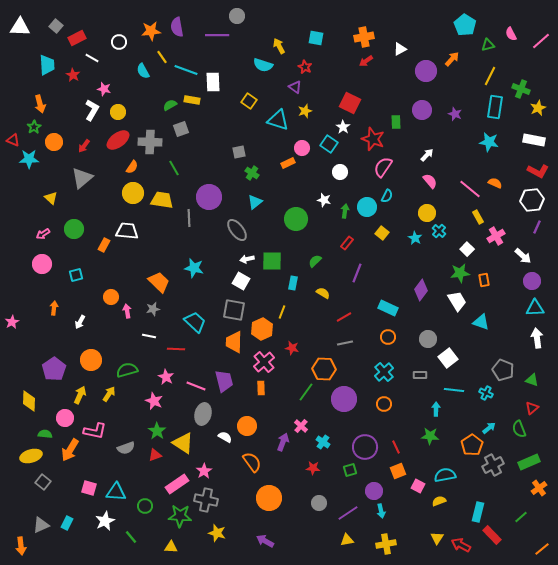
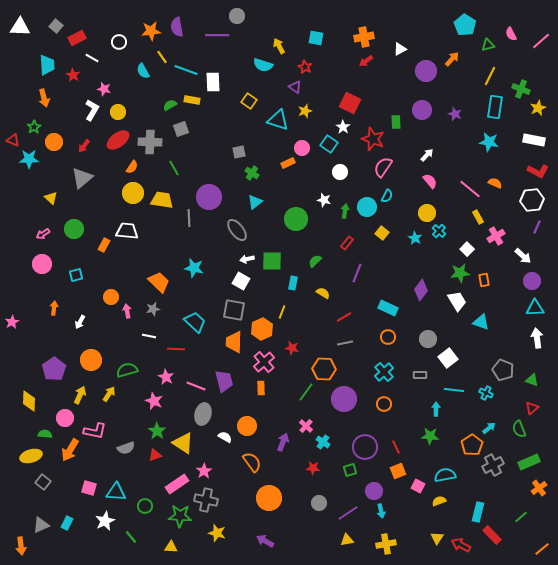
orange arrow at (40, 104): moved 4 px right, 6 px up
pink cross at (301, 426): moved 5 px right
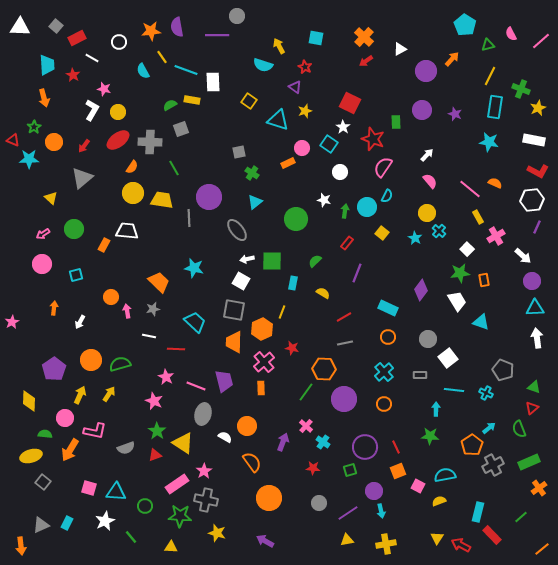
orange cross at (364, 37): rotated 36 degrees counterclockwise
green semicircle at (127, 370): moved 7 px left, 6 px up
green triangle at (532, 380): moved 2 px right, 7 px down
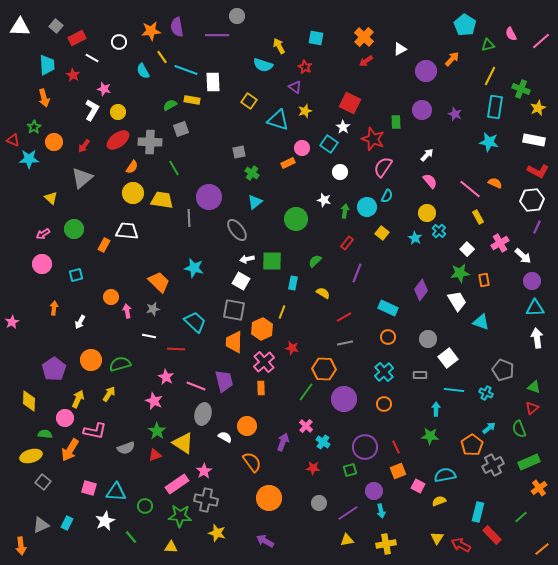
pink cross at (496, 236): moved 4 px right, 7 px down
yellow arrow at (80, 395): moved 2 px left, 4 px down
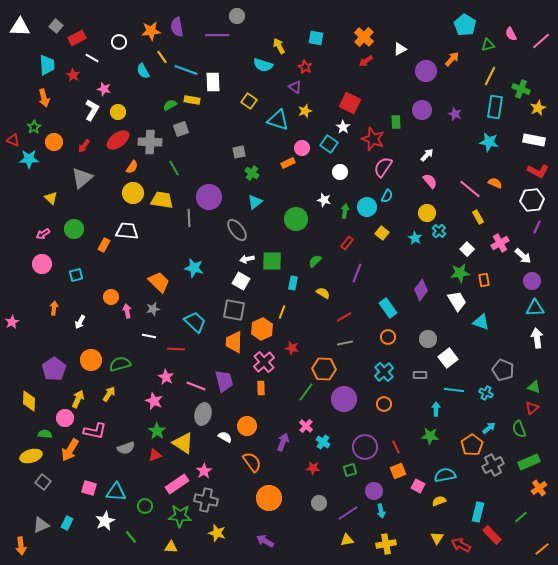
cyan rectangle at (388, 308): rotated 30 degrees clockwise
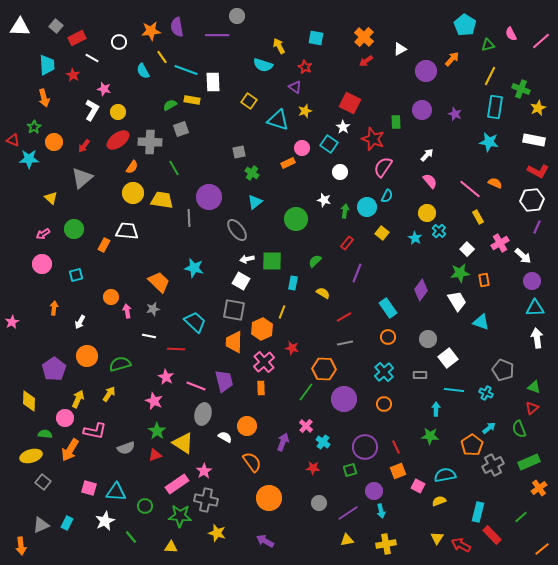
orange circle at (91, 360): moved 4 px left, 4 px up
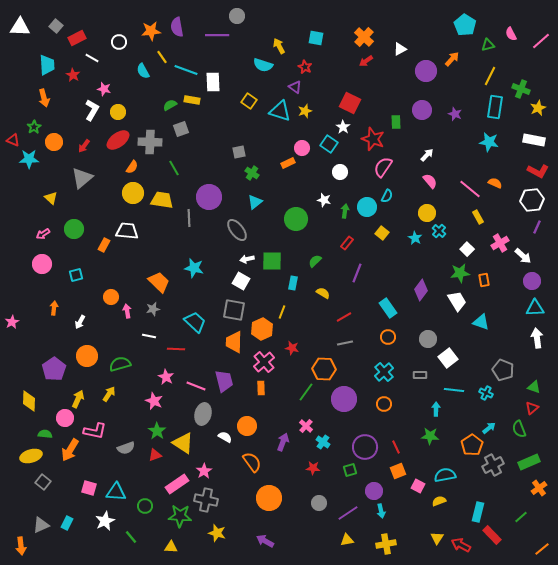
cyan triangle at (278, 120): moved 2 px right, 9 px up
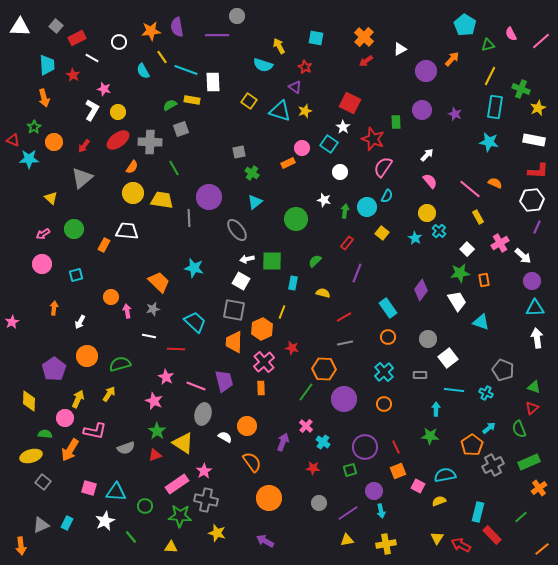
red L-shape at (538, 171): rotated 25 degrees counterclockwise
yellow semicircle at (323, 293): rotated 16 degrees counterclockwise
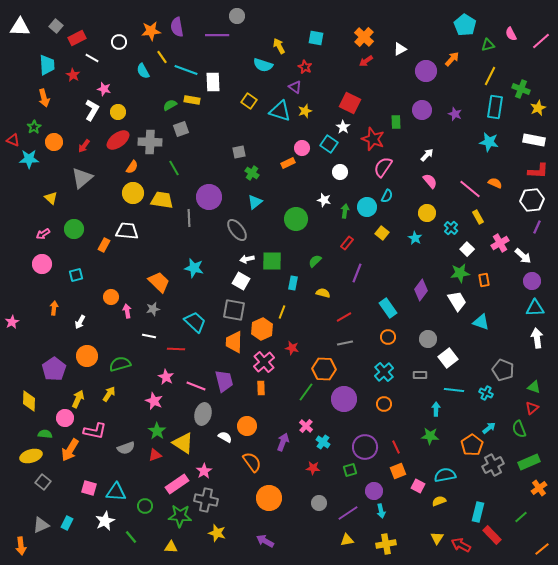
cyan cross at (439, 231): moved 12 px right, 3 px up
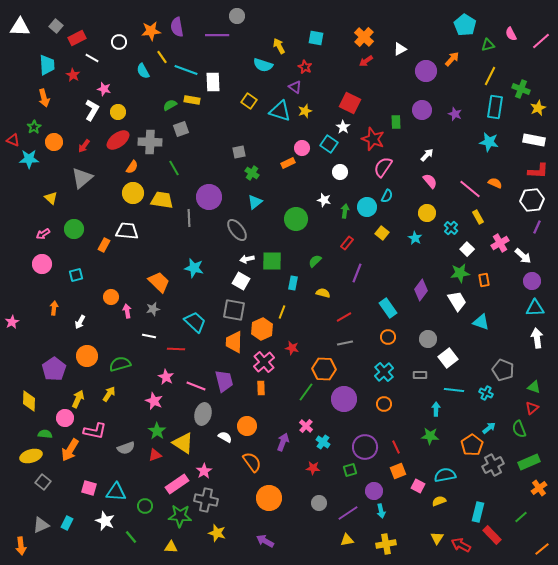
white star at (105, 521): rotated 24 degrees counterclockwise
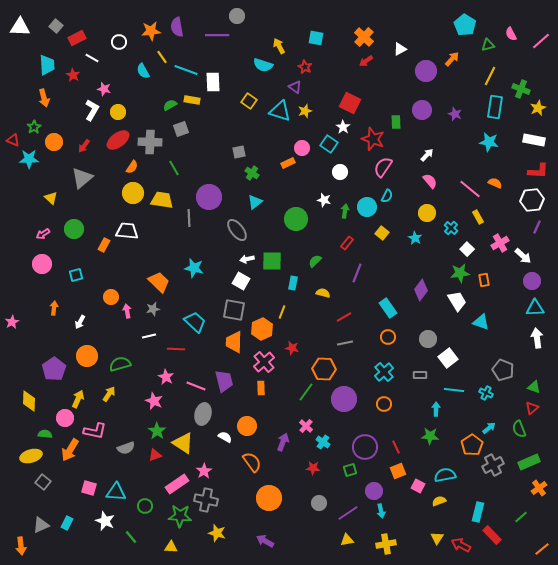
white line at (149, 336): rotated 24 degrees counterclockwise
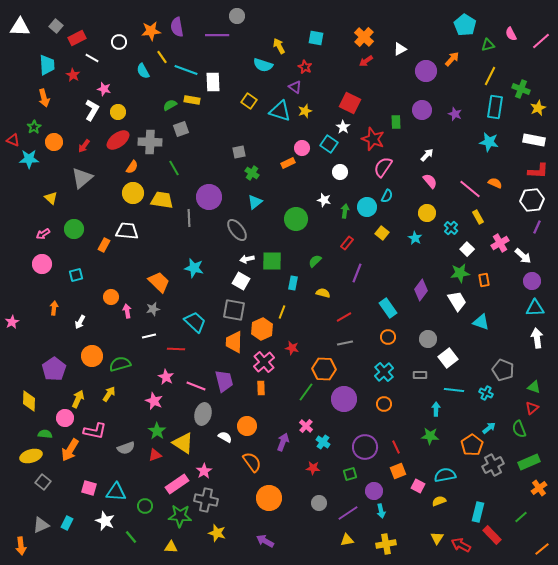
orange circle at (87, 356): moved 5 px right
green square at (350, 470): moved 4 px down
